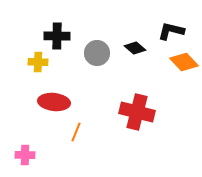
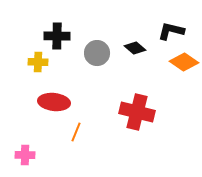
orange diamond: rotated 12 degrees counterclockwise
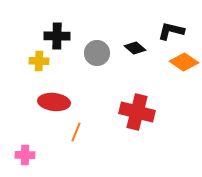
yellow cross: moved 1 px right, 1 px up
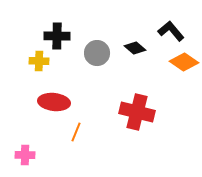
black L-shape: rotated 36 degrees clockwise
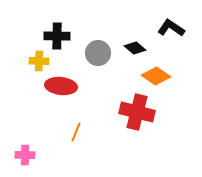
black L-shape: moved 3 px up; rotated 16 degrees counterclockwise
gray circle: moved 1 px right
orange diamond: moved 28 px left, 14 px down
red ellipse: moved 7 px right, 16 px up
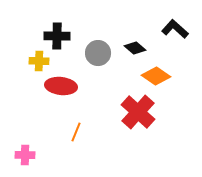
black L-shape: moved 4 px right, 1 px down; rotated 8 degrees clockwise
red cross: moved 1 px right; rotated 28 degrees clockwise
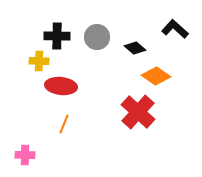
gray circle: moved 1 px left, 16 px up
orange line: moved 12 px left, 8 px up
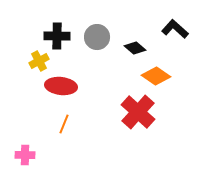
yellow cross: rotated 30 degrees counterclockwise
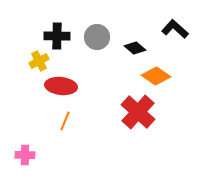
orange line: moved 1 px right, 3 px up
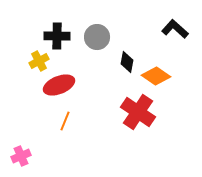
black diamond: moved 8 px left, 14 px down; rotated 60 degrees clockwise
red ellipse: moved 2 px left, 1 px up; rotated 28 degrees counterclockwise
red cross: rotated 8 degrees counterclockwise
pink cross: moved 4 px left, 1 px down; rotated 24 degrees counterclockwise
